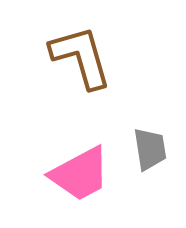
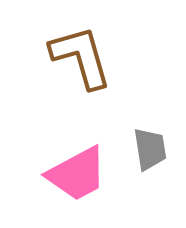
pink trapezoid: moved 3 px left
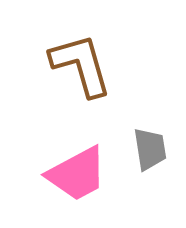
brown L-shape: moved 8 px down
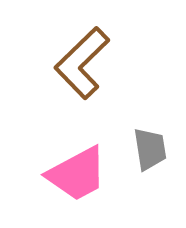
brown L-shape: moved 1 px right, 2 px up; rotated 118 degrees counterclockwise
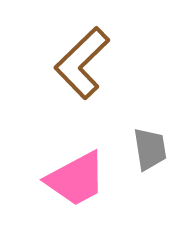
pink trapezoid: moved 1 px left, 5 px down
